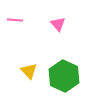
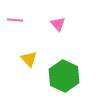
yellow triangle: moved 12 px up
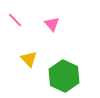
pink line: rotated 42 degrees clockwise
pink triangle: moved 6 px left
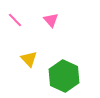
pink triangle: moved 1 px left, 4 px up
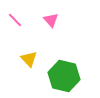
green hexagon: rotated 12 degrees counterclockwise
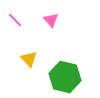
green hexagon: moved 1 px right, 1 px down
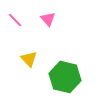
pink triangle: moved 3 px left, 1 px up
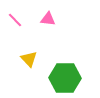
pink triangle: rotated 42 degrees counterclockwise
green hexagon: moved 1 px down; rotated 12 degrees counterclockwise
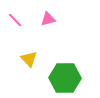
pink triangle: rotated 21 degrees counterclockwise
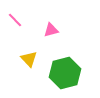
pink triangle: moved 3 px right, 11 px down
green hexagon: moved 5 px up; rotated 16 degrees counterclockwise
